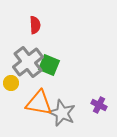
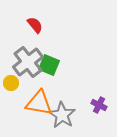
red semicircle: rotated 36 degrees counterclockwise
gray star: moved 2 px down; rotated 8 degrees clockwise
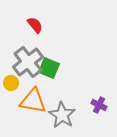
green square: moved 3 px down
orange triangle: moved 6 px left, 2 px up
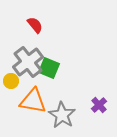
yellow circle: moved 2 px up
purple cross: rotated 21 degrees clockwise
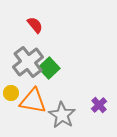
green square: rotated 25 degrees clockwise
yellow circle: moved 12 px down
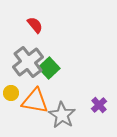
orange triangle: moved 2 px right
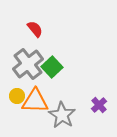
red semicircle: moved 4 px down
gray cross: moved 2 px down
green square: moved 3 px right, 1 px up
yellow circle: moved 6 px right, 3 px down
orange triangle: rotated 8 degrees counterclockwise
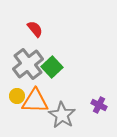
purple cross: rotated 21 degrees counterclockwise
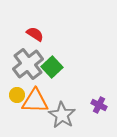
red semicircle: moved 5 px down; rotated 18 degrees counterclockwise
yellow circle: moved 1 px up
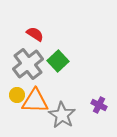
green square: moved 6 px right, 6 px up
